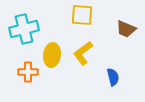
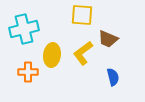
brown trapezoid: moved 18 px left, 10 px down
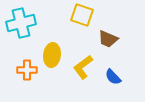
yellow square: rotated 15 degrees clockwise
cyan cross: moved 3 px left, 6 px up
yellow L-shape: moved 14 px down
orange cross: moved 1 px left, 2 px up
blue semicircle: rotated 150 degrees clockwise
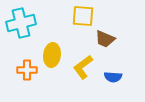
yellow square: moved 1 px right, 1 px down; rotated 15 degrees counterclockwise
brown trapezoid: moved 3 px left
blue semicircle: rotated 42 degrees counterclockwise
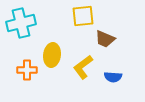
yellow square: rotated 10 degrees counterclockwise
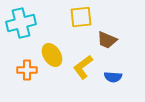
yellow square: moved 2 px left, 1 px down
brown trapezoid: moved 2 px right, 1 px down
yellow ellipse: rotated 40 degrees counterclockwise
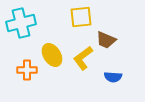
brown trapezoid: moved 1 px left
yellow L-shape: moved 9 px up
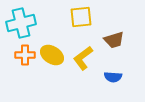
brown trapezoid: moved 8 px right; rotated 40 degrees counterclockwise
yellow ellipse: rotated 25 degrees counterclockwise
orange cross: moved 2 px left, 15 px up
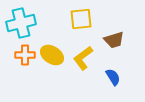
yellow square: moved 2 px down
blue semicircle: rotated 126 degrees counterclockwise
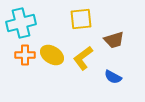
blue semicircle: rotated 150 degrees clockwise
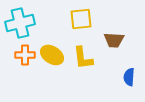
cyan cross: moved 1 px left
brown trapezoid: rotated 20 degrees clockwise
yellow L-shape: rotated 60 degrees counterclockwise
blue semicircle: moved 16 px right; rotated 66 degrees clockwise
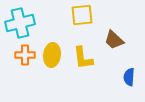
yellow square: moved 1 px right, 4 px up
brown trapezoid: rotated 40 degrees clockwise
yellow ellipse: rotated 65 degrees clockwise
